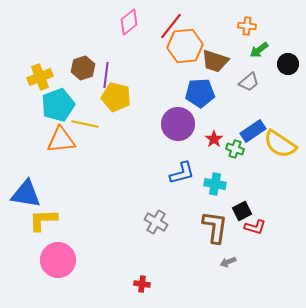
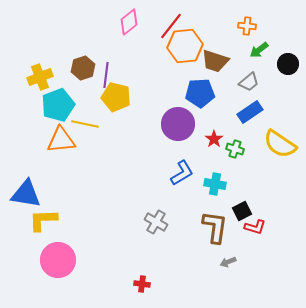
blue rectangle: moved 3 px left, 19 px up
blue L-shape: rotated 16 degrees counterclockwise
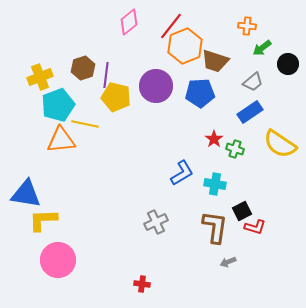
orange hexagon: rotated 16 degrees counterclockwise
green arrow: moved 3 px right, 2 px up
gray trapezoid: moved 4 px right
purple circle: moved 22 px left, 38 px up
gray cross: rotated 35 degrees clockwise
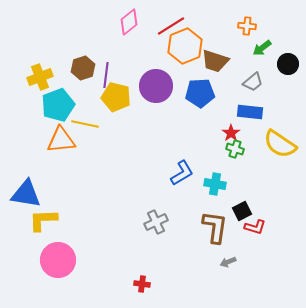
red line: rotated 20 degrees clockwise
blue rectangle: rotated 40 degrees clockwise
red star: moved 17 px right, 6 px up
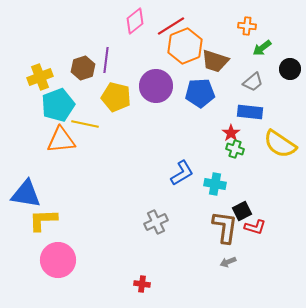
pink diamond: moved 6 px right, 1 px up
black circle: moved 2 px right, 5 px down
purple line: moved 15 px up
brown L-shape: moved 10 px right
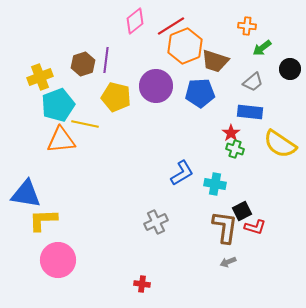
brown hexagon: moved 4 px up
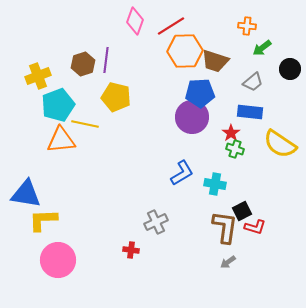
pink diamond: rotated 32 degrees counterclockwise
orange hexagon: moved 5 px down; rotated 20 degrees clockwise
yellow cross: moved 2 px left, 1 px up
purple circle: moved 36 px right, 31 px down
gray arrow: rotated 14 degrees counterclockwise
red cross: moved 11 px left, 34 px up
